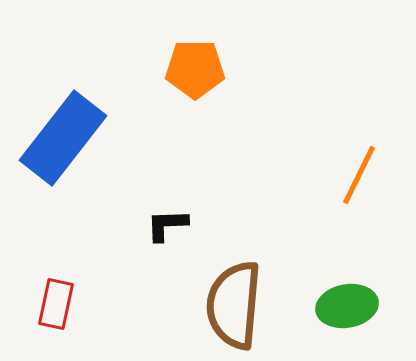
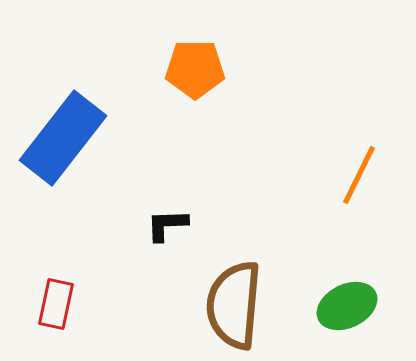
green ellipse: rotated 16 degrees counterclockwise
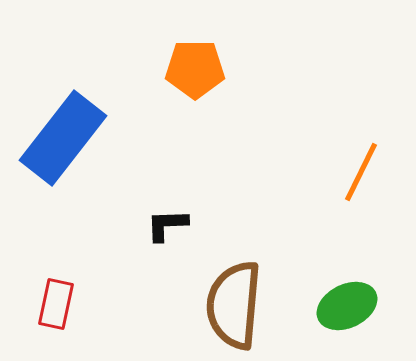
orange line: moved 2 px right, 3 px up
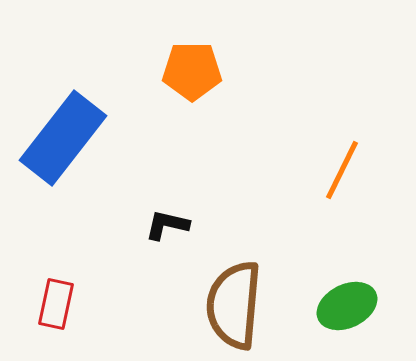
orange pentagon: moved 3 px left, 2 px down
orange line: moved 19 px left, 2 px up
black L-shape: rotated 15 degrees clockwise
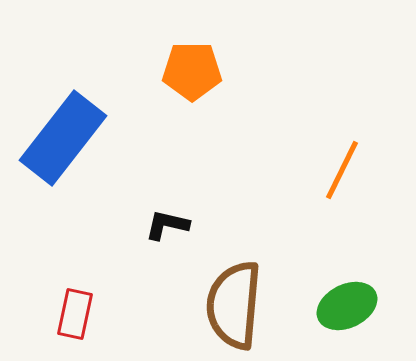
red rectangle: moved 19 px right, 10 px down
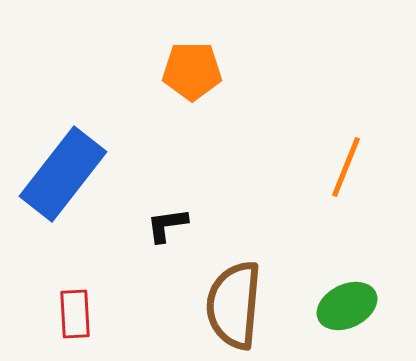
blue rectangle: moved 36 px down
orange line: moved 4 px right, 3 px up; rotated 4 degrees counterclockwise
black L-shape: rotated 21 degrees counterclockwise
red rectangle: rotated 15 degrees counterclockwise
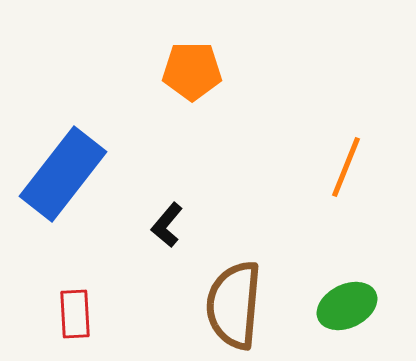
black L-shape: rotated 42 degrees counterclockwise
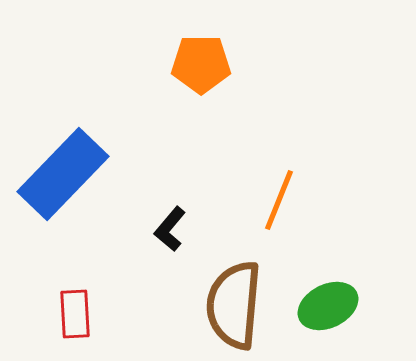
orange pentagon: moved 9 px right, 7 px up
orange line: moved 67 px left, 33 px down
blue rectangle: rotated 6 degrees clockwise
black L-shape: moved 3 px right, 4 px down
green ellipse: moved 19 px left
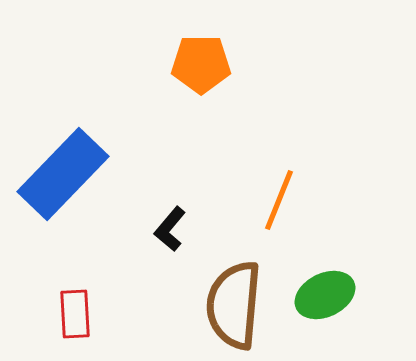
green ellipse: moved 3 px left, 11 px up
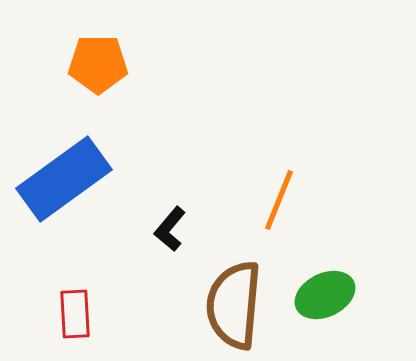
orange pentagon: moved 103 px left
blue rectangle: moved 1 px right, 5 px down; rotated 10 degrees clockwise
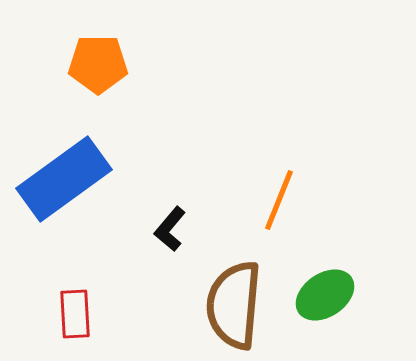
green ellipse: rotated 8 degrees counterclockwise
